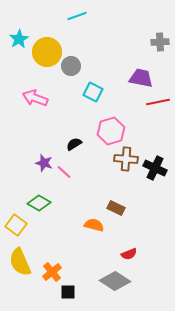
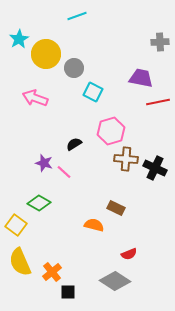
yellow circle: moved 1 px left, 2 px down
gray circle: moved 3 px right, 2 px down
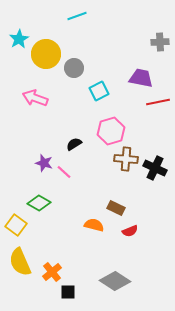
cyan square: moved 6 px right, 1 px up; rotated 36 degrees clockwise
red semicircle: moved 1 px right, 23 px up
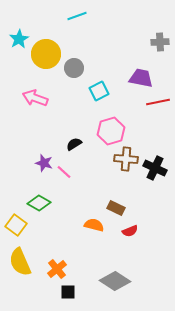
orange cross: moved 5 px right, 3 px up
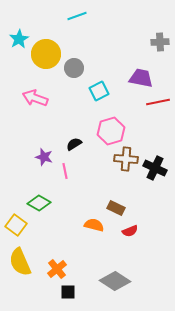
purple star: moved 6 px up
pink line: moved 1 px right, 1 px up; rotated 35 degrees clockwise
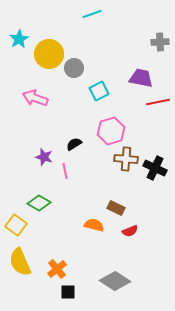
cyan line: moved 15 px right, 2 px up
yellow circle: moved 3 px right
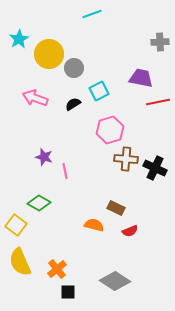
pink hexagon: moved 1 px left, 1 px up
black semicircle: moved 1 px left, 40 px up
